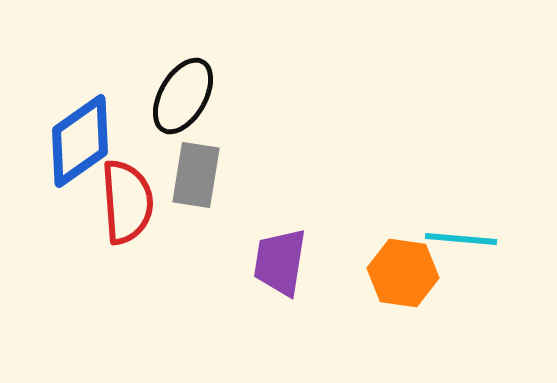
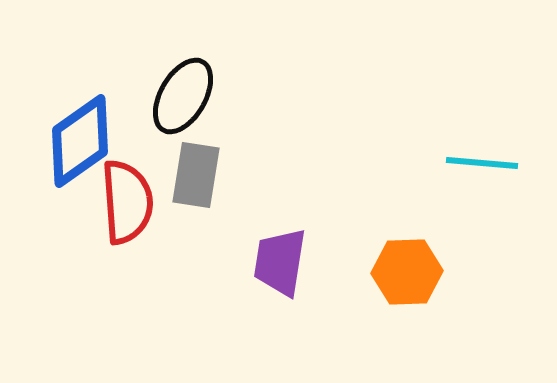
cyan line: moved 21 px right, 76 px up
orange hexagon: moved 4 px right, 1 px up; rotated 10 degrees counterclockwise
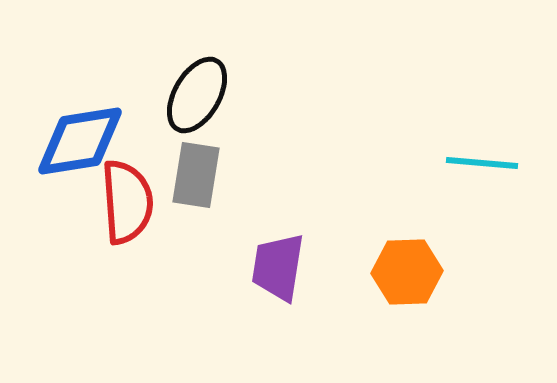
black ellipse: moved 14 px right, 1 px up
blue diamond: rotated 26 degrees clockwise
purple trapezoid: moved 2 px left, 5 px down
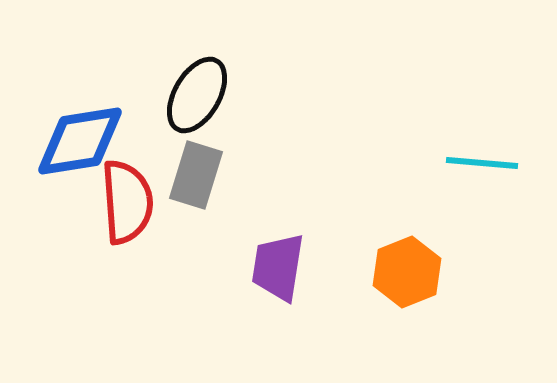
gray rectangle: rotated 8 degrees clockwise
orange hexagon: rotated 20 degrees counterclockwise
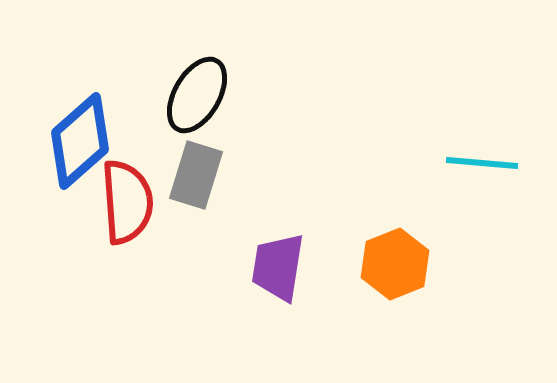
blue diamond: rotated 32 degrees counterclockwise
orange hexagon: moved 12 px left, 8 px up
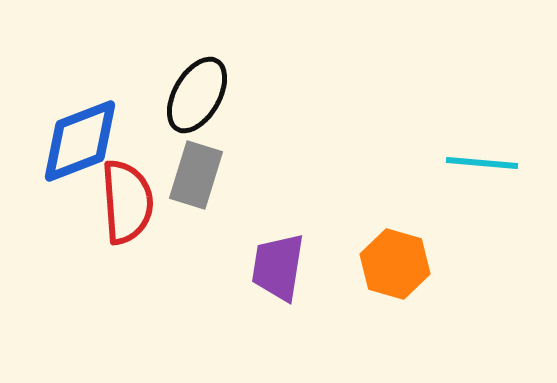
blue diamond: rotated 20 degrees clockwise
orange hexagon: rotated 22 degrees counterclockwise
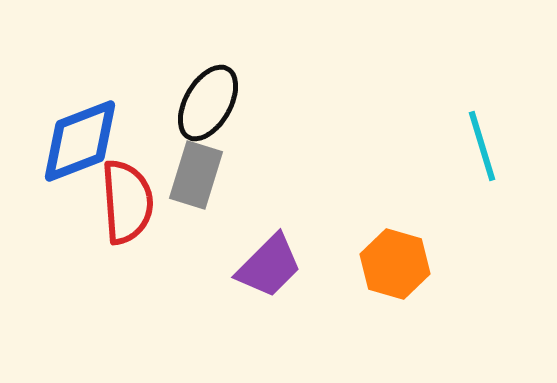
black ellipse: moved 11 px right, 8 px down
cyan line: moved 17 px up; rotated 68 degrees clockwise
purple trapezoid: moved 9 px left, 1 px up; rotated 144 degrees counterclockwise
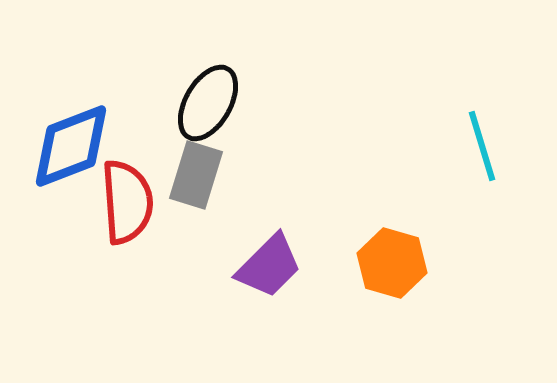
blue diamond: moved 9 px left, 5 px down
orange hexagon: moved 3 px left, 1 px up
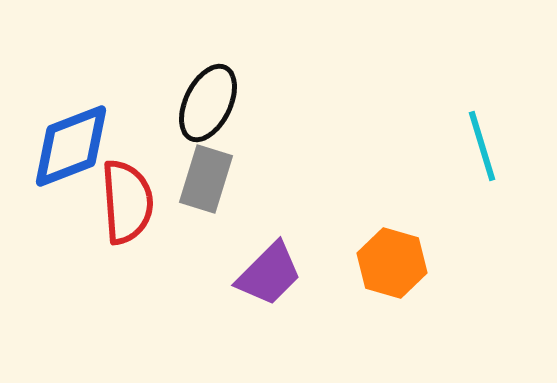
black ellipse: rotated 4 degrees counterclockwise
gray rectangle: moved 10 px right, 4 px down
purple trapezoid: moved 8 px down
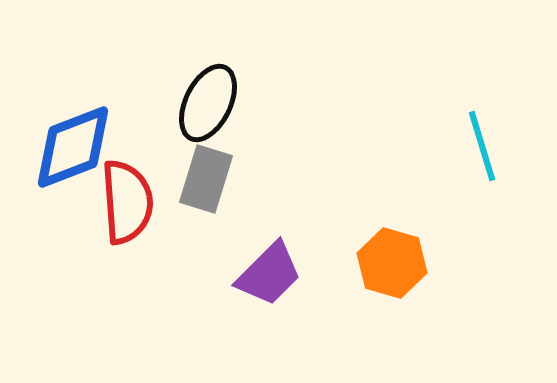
blue diamond: moved 2 px right, 1 px down
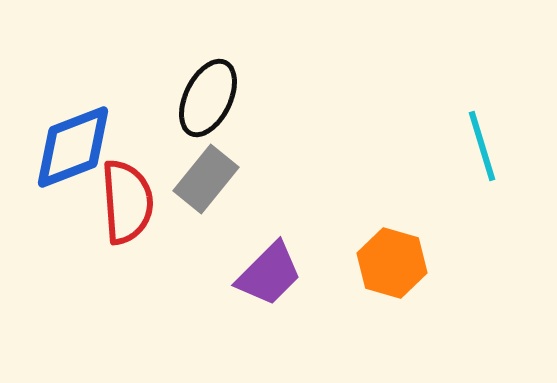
black ellipse: moved 5 px up
gray rectangle: rotated 22 degrees clockwise
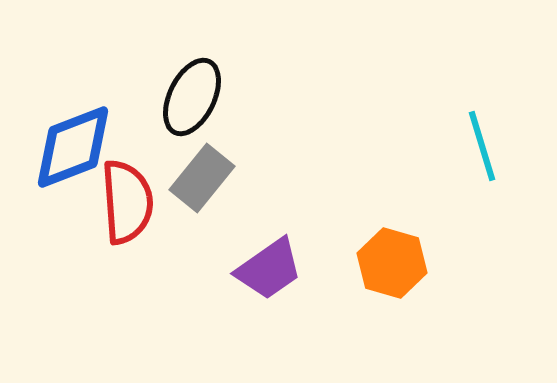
black ellipse: moved 16 px left, 1 px up
gray rectangle: moved 4 px left, 1 px up
purple trapezoid: moved 5 px up; rotated 10 degrees clockwise
